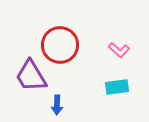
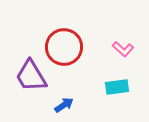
red circle: moved 4 px right, 2 px down
pink L-shape: moved 4 px right, 1 px up
blue arrow: moved 7 px right; rotated 126 degrees counterclockwise
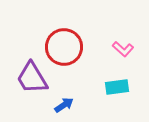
purple trapezoid: moved 1 px right, 2 px down
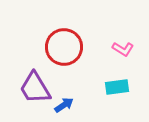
pink L-shape: rotated 10 degrees counterclockwise
purple trapezoid: moved 3 px right, 10 px down
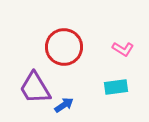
cyan rectangle: moved 1 px left
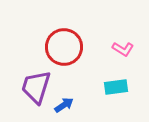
purple trapezoid: moved 1 px right, 1 px up; rotated 48 degrees clockwise
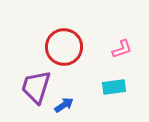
pink L-shape: moved 1 px left; rotated 50 degrees counterclockwise
cyan rectangle: moved 2 px left
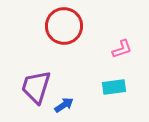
red circle: moved 21 px up
